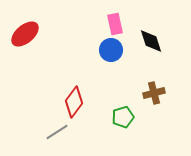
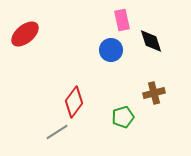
pink rectangle: moved 7 px right, 4 px up
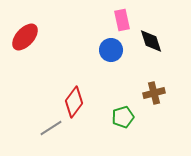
red ellipse: moved 3 px down; rotated 8 degrees counterclockwise
gray line: moved 6 px left, 4 px up
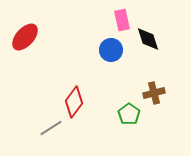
black diamond: moved 3 px left, 2 px up
green pentagon: moved 6 px right, 3 px up; rotated 20 degrees counterclockwise
